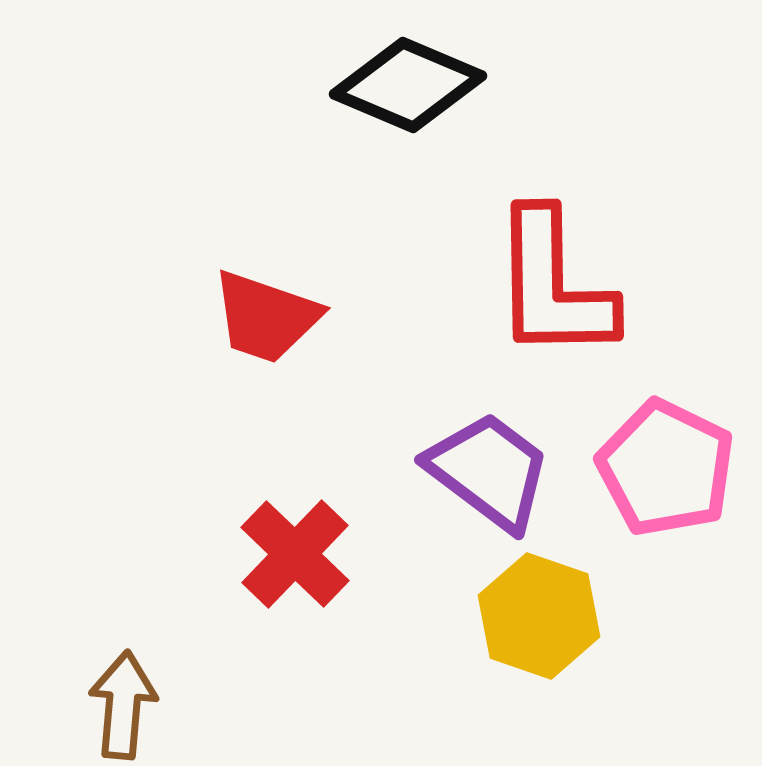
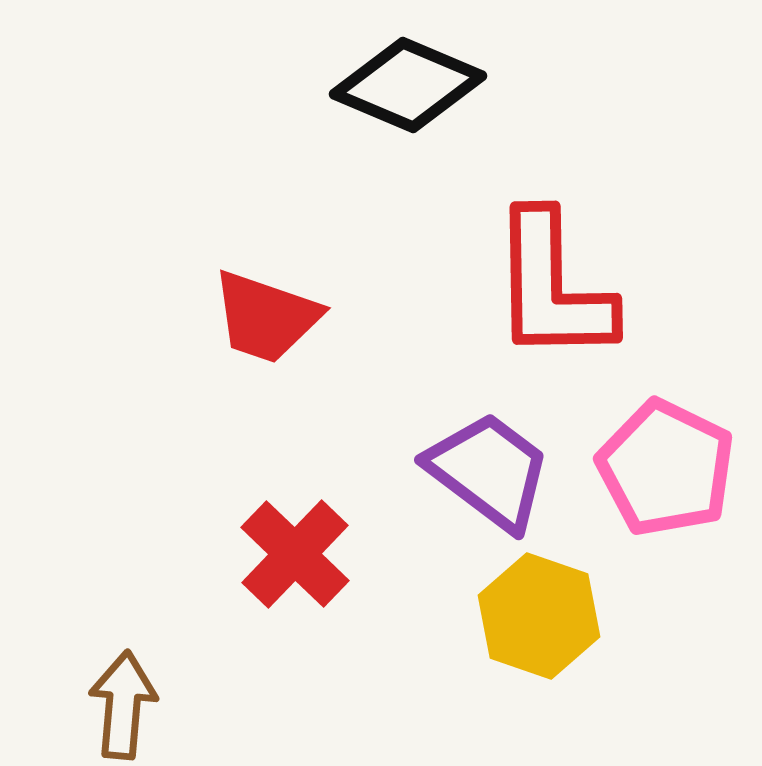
red L-shape: moved 1 px left, 2 px down
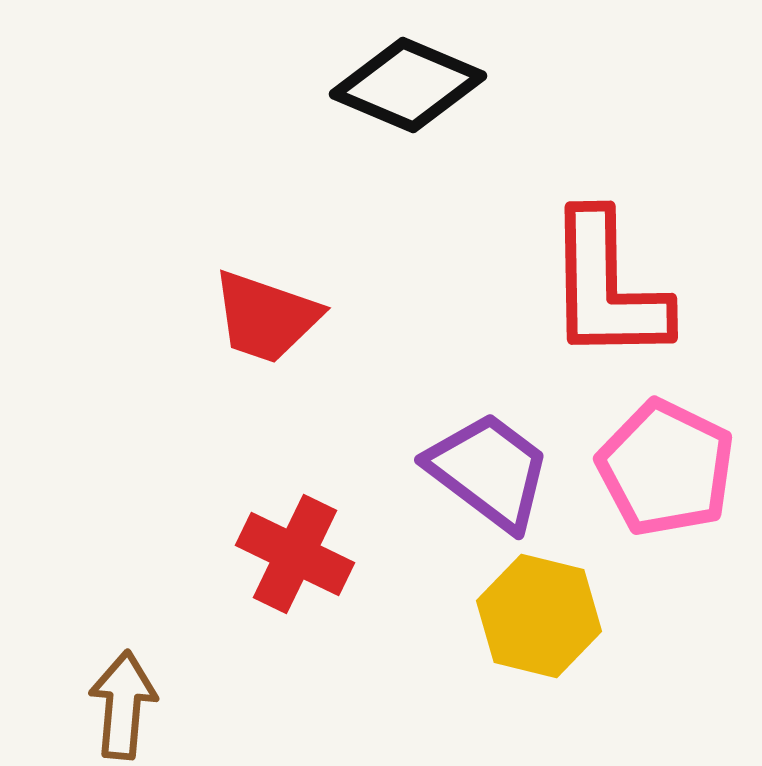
red L-shape: moved 55 px right
red cross: rotated 18 degrees counterclockwise
yellow hexagon: rotated 5 degrees counterclockwise
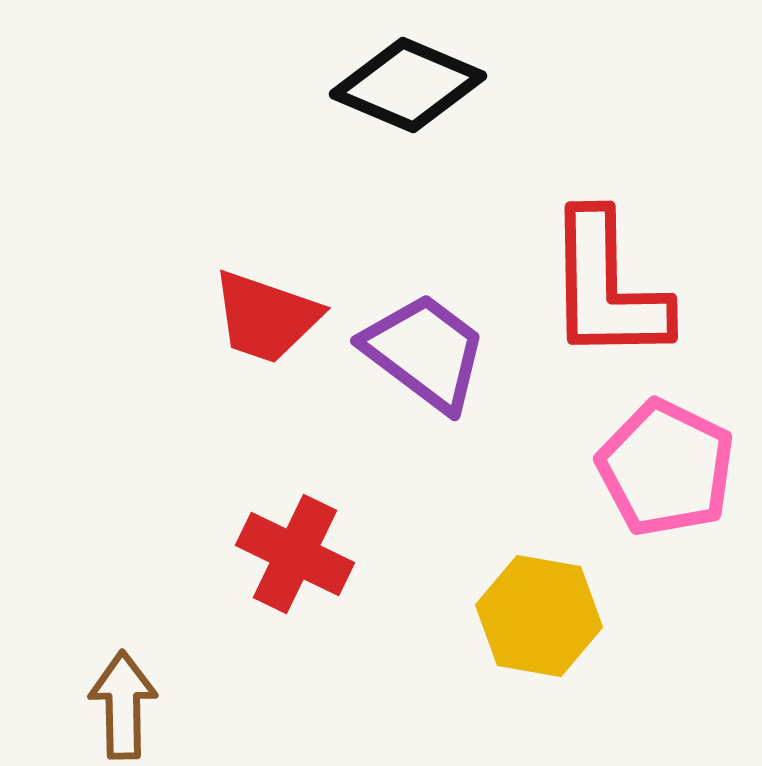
purple trapezoid: moved 64 px left, 119 px up
yellow hexagon: rotated 4 degrees counterclockwise
brown arrow: rotated 6 degrees counterclockwise
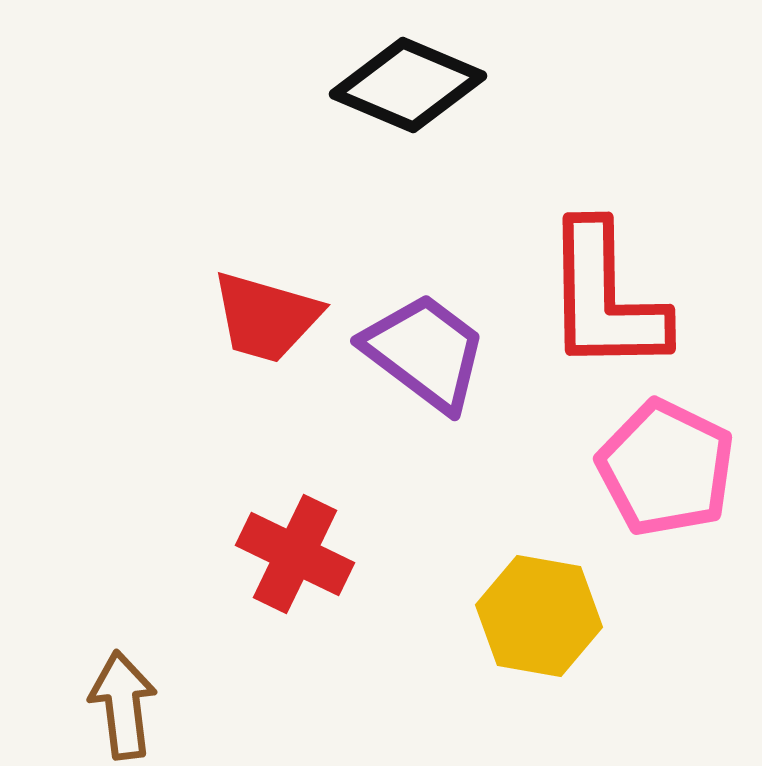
red L-shape: moved 2 px left, 11 px down
red trapezoid: rotated 3 degrees counterclockwise
brown arrow: rotated 6 degrees counterclockwise
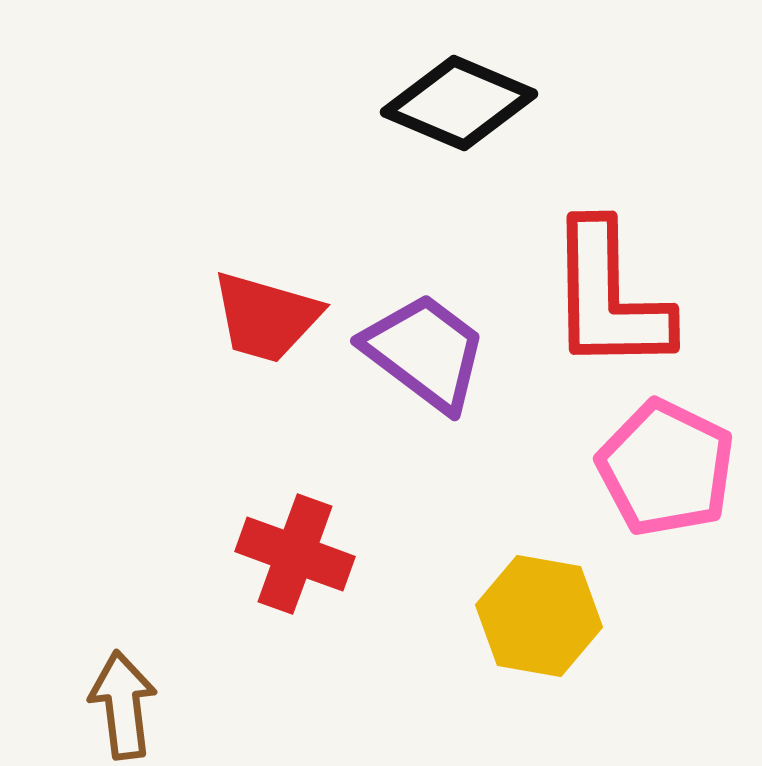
black diamond: moved 51 px right, 18 px down
red L-shape: moved 4 px right, 1 px up
red cross: rotated 6 degrees counterclockwise
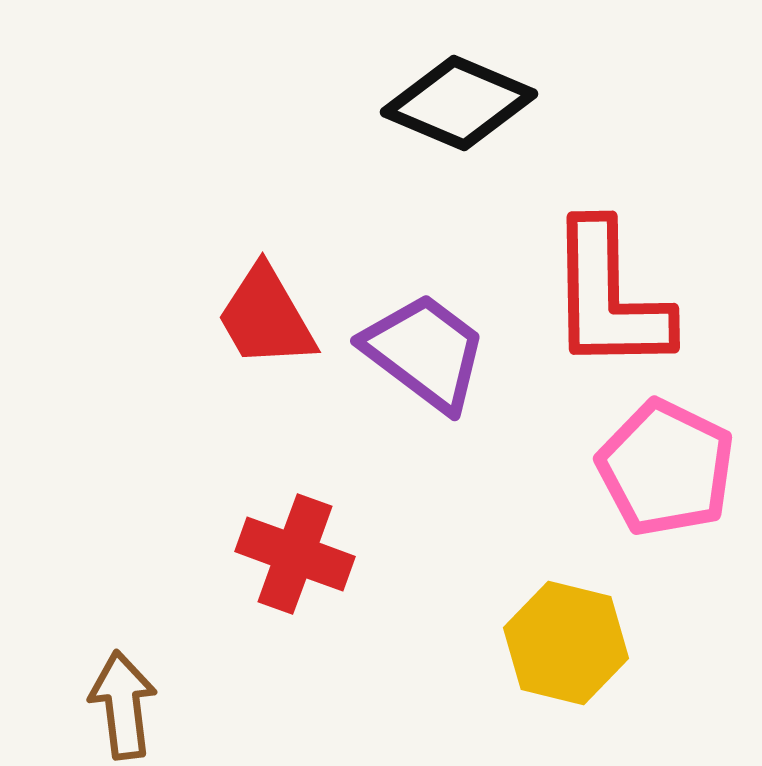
red trapezoid: rotated 44 degrees clockwise
yellow hexagon: moved 27 px right, 27 px down; rotated 4 degrees clockwise
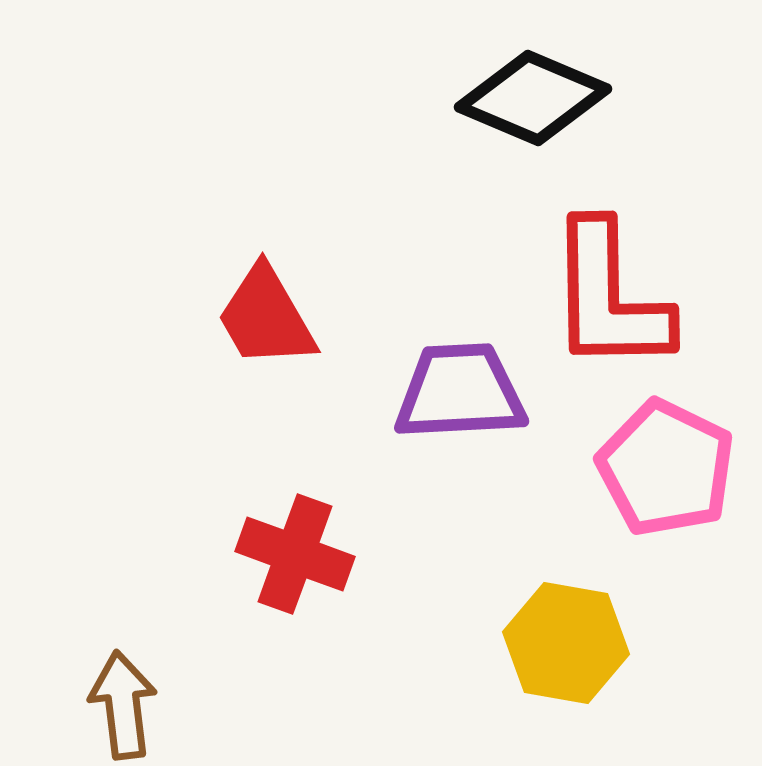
black diamond: moved 74 px right, 5 px up
purple trapezoid: moved 35 px right, 40 px down; rotated 40 degrees counterclockwise
yellow hexagon: rotated 4 degrees counterclockwise
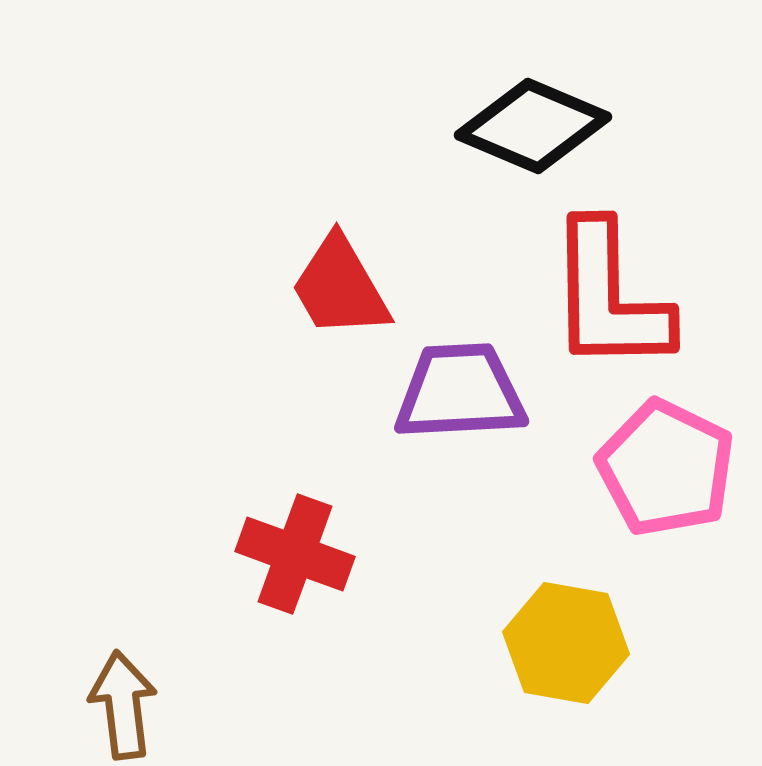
black diamond: moved 28 px down
red trapezoid: moved 74 px right, 30 px up
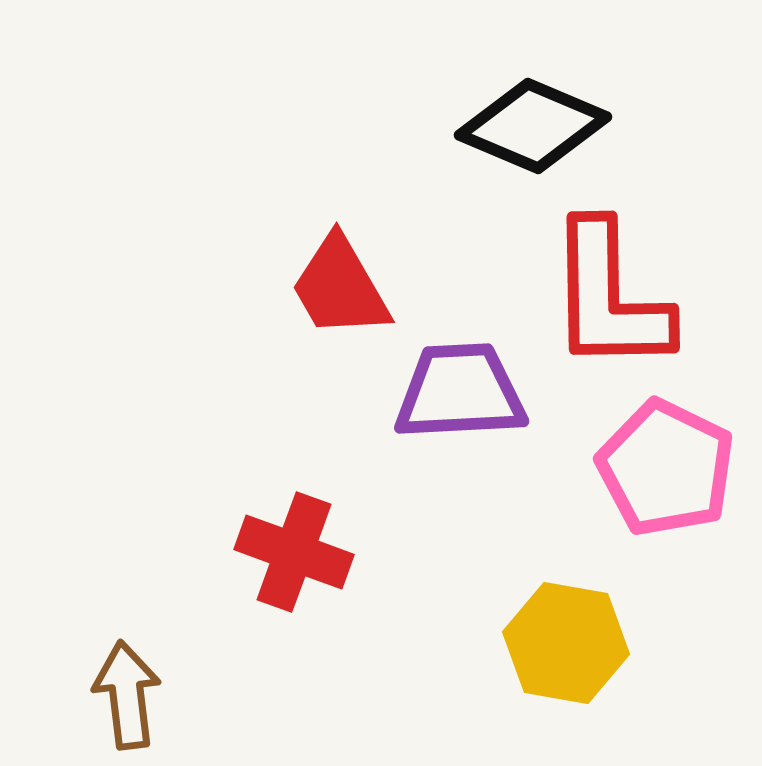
red cross: moved 1 px left, 2 px up
brown arrow: moved 4 px right, 10 px up
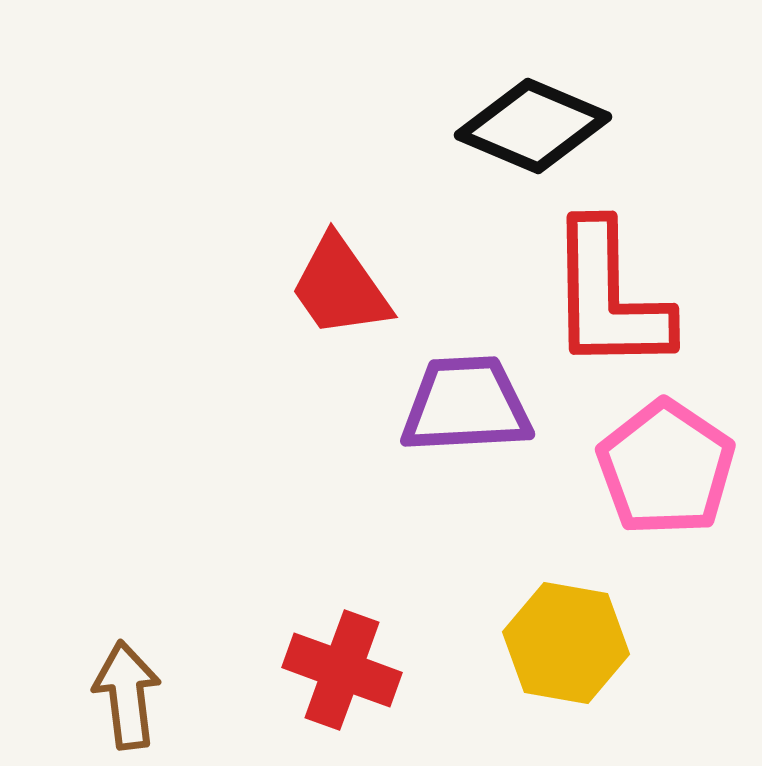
red trapezoid: rotated 5 degrees counterclockwise
purple trapezoid: moved 6 px right, 13 px down
pink pentagon: rotated 8 degrees clockwise
red cross: moved 48 px right, 118 px down
